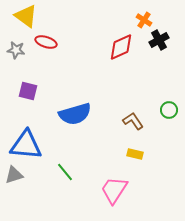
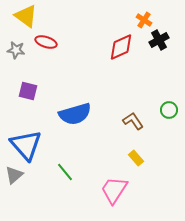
blue triangle: rotated 44 degrees clockwise
yellow rectangle: moved 1 px right, 4 px down; rotated 35 degrees clockwise
gray triangle: rotated 24 degrees counterclockwise
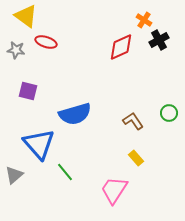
green circle: moved 3 px down
blue triangle: moved 13 px right, 1 px up
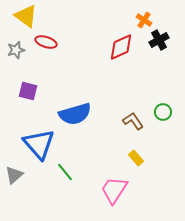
gray star: rotated 24 degrees counterclockwise
green circle: moved 6 px left, 1 px up
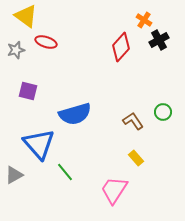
red diamond: rotated 24 degrees counterclockwise
gray triangle: rotated 12 degrees clockwise
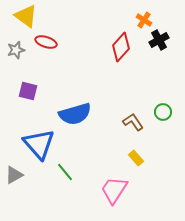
brown L-shape: moved 1 px down
